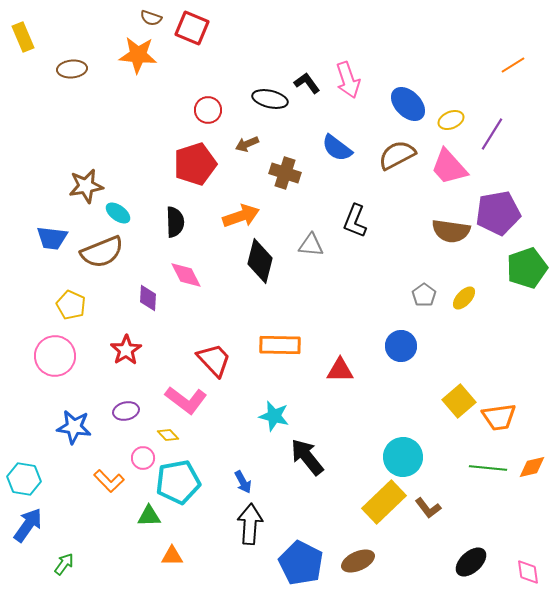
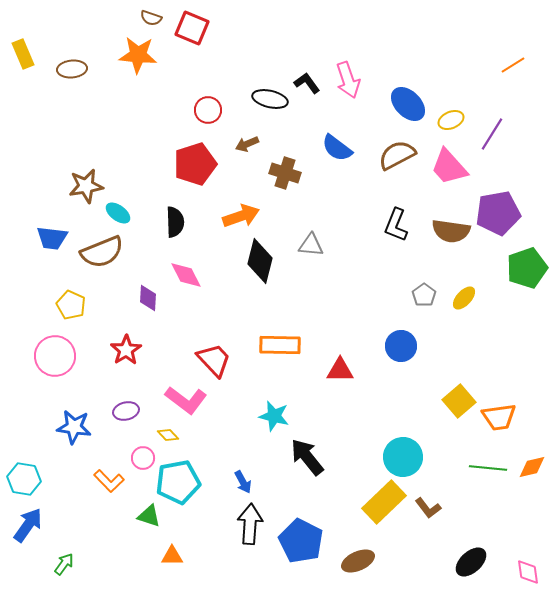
yellow rectangle at (23, 37): moved 17 px down
black L-shape at (355, 221): moved 41 px right, 4 px down
green triangle at (149, 516): rotated 20 degrees clockwise
blue pentagon at (301, 563): moved 22 px up
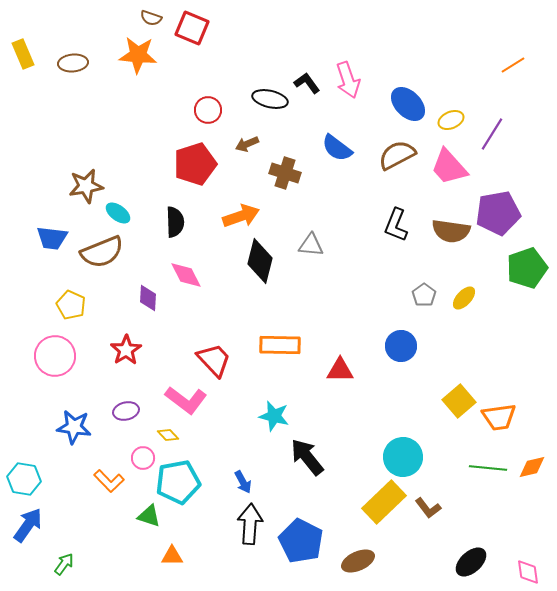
brown ellipse at (72, 69): moved 1 px right, 6 px up
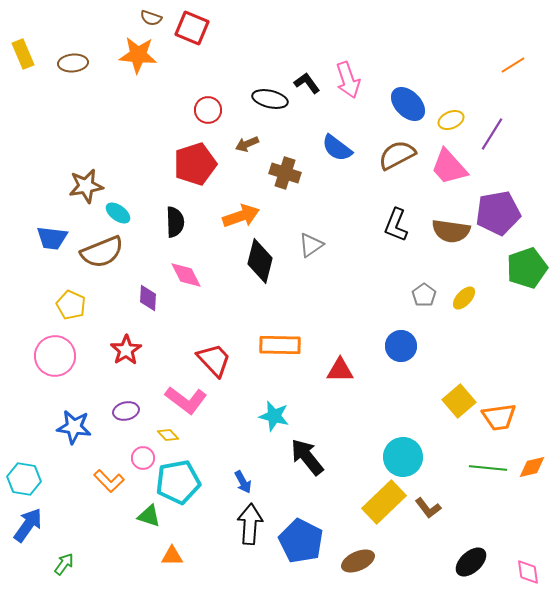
gray triangle at (311, 245): rotated 40 degrees counterclockwise
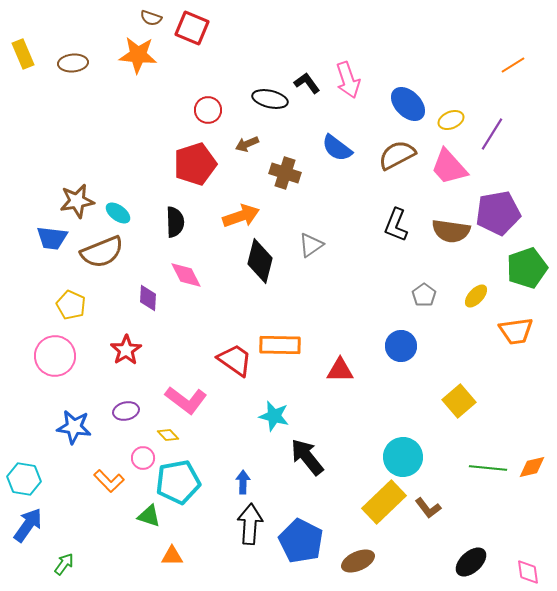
brown star at (86, 186): moved 9 px left, 15 px down
yellow ellipse at (464, 298): moved 12 px right, 2 px up
red trapezoid at (214, 360): moved 21 px right; rotated 12 degrees counterclockwise
orange trapezoid at (499, 417): moved 17 px right, 86 px up
blue arrow at (243, 482): rotated 150 degrees counterclockwise
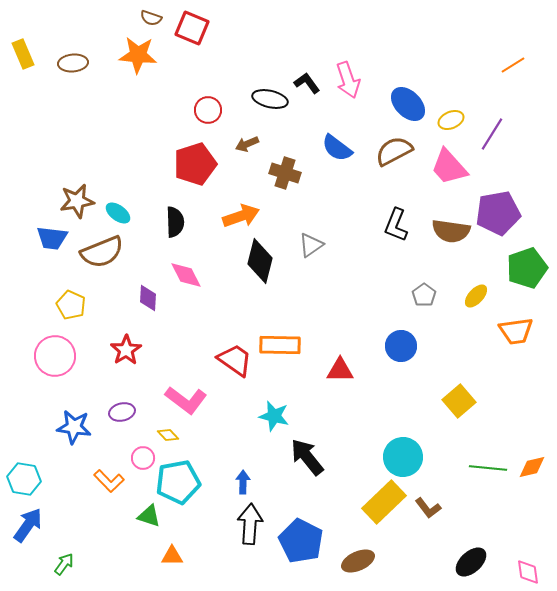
brown semicircle at (397, 155): moved 3 px left, 4 px up
purple ellipse at (126, 411): moved 4 px left, 1 px down
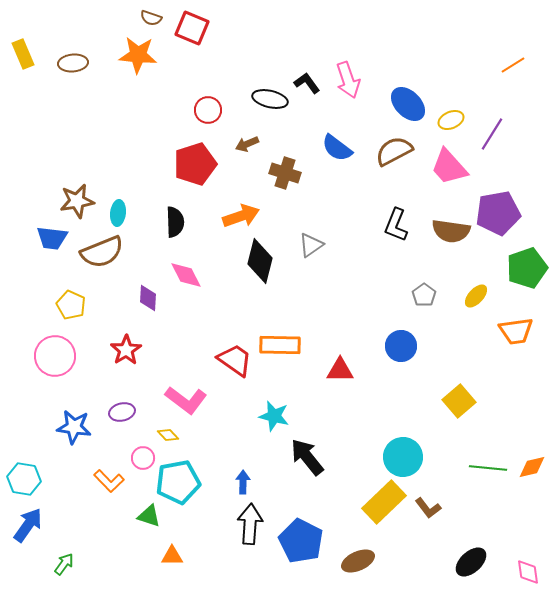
cyan ellipse at (118, 213): rotated 60 degrees clockwise
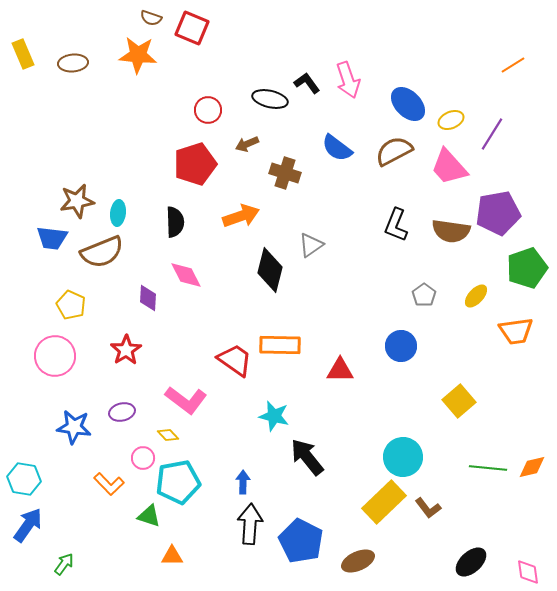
black diamond at (260, 261): moved 10 px right, 9 px down
orange L-shape at (109, 481): moved 3 px down
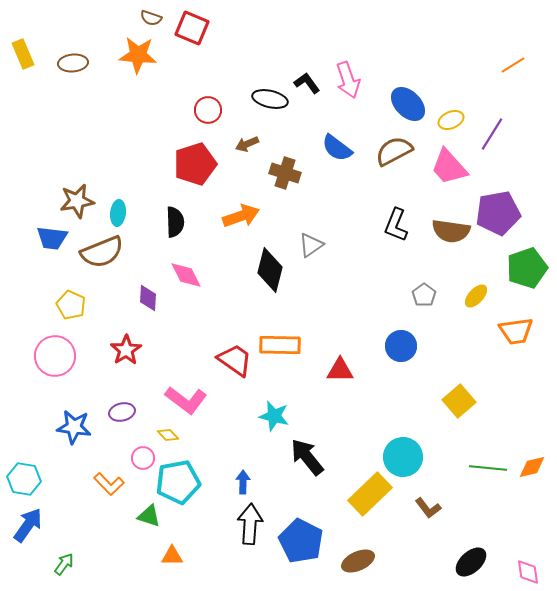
yellow rectangle at (384, 502): moved 14 px left, 8 px up
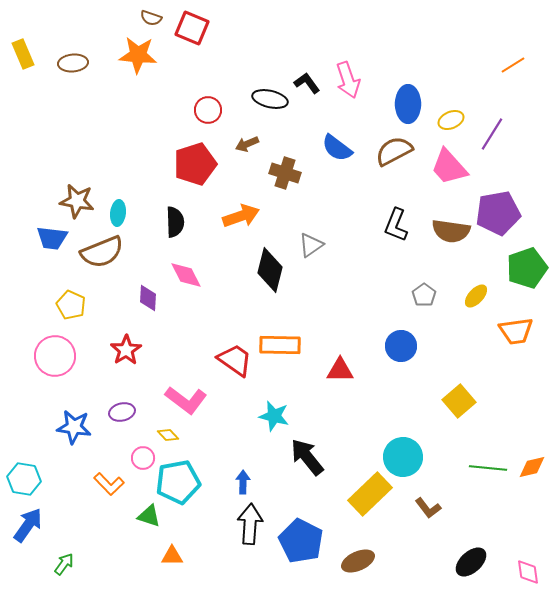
blue ellipse at (408, 104): rotated 45 degrees clockwise
brown star at (77, 201): rotated 20 degrees clockwise
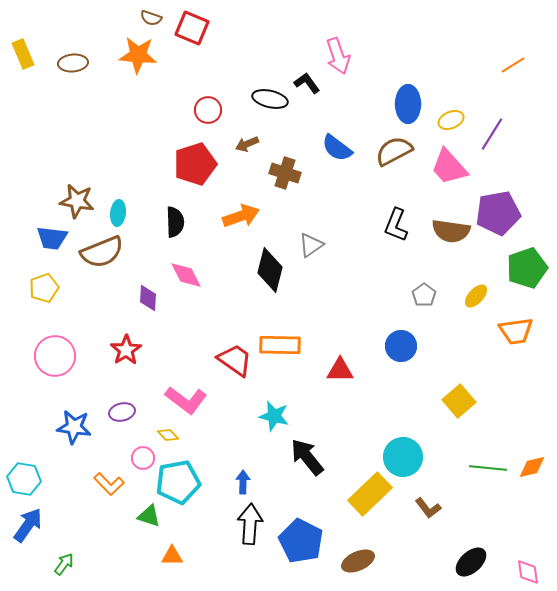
pink arrow at (348, 80): moved 10 px left, 24 px up
yellow pentagon at (71, 305): moved 27 px left, 17 px up; rotated 28 degrees clockwise
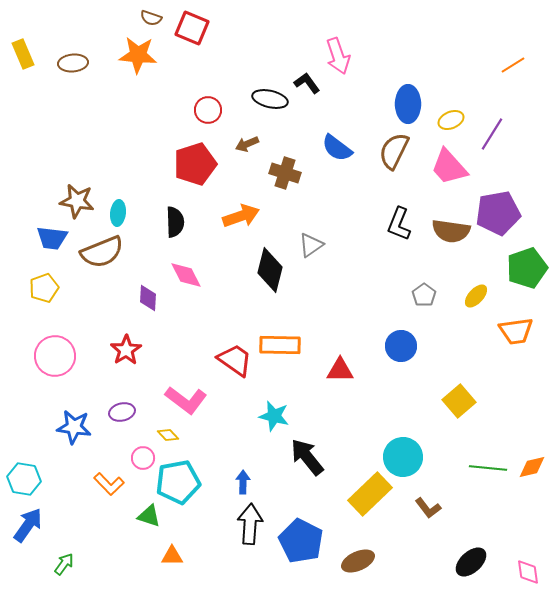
brown semicircle at (394, 151): rotated 36 degrees counterclockwise
black L-shape at (396, 225): moved 3 px right, 1 px up
